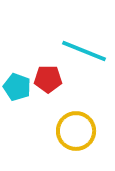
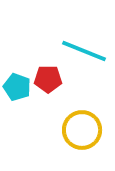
yellow circle: moved 6 px right, 1 px up
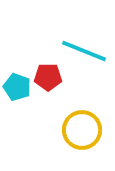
red pentagon: moved 2 px up
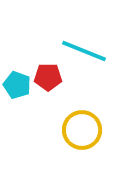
cyan pentagon: moved 2 px up
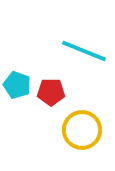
red pentagon: moved 3 px right, 15 px down
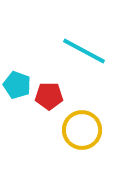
cyan line: rotated 6 degrees clockwise
red pentagon: moved 2 px left, 4 px down
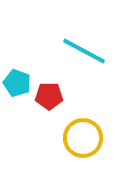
cyan pentagon: moved 2 px up
yellow circle: moved 1 px right, 8 px down
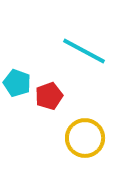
red pentagon: rotated 20 degrees counterclockwise
yellow circle: moved 2 px right
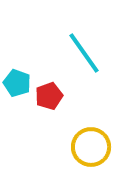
cyan line: moved 2 px down; rotated 27 degrees clockwise
yellow circle: moved 6 px right, 9 px down
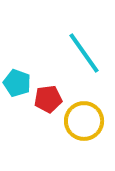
red pentagon: moved 1 px left, 3 px down; rotated 12 degrees clockwise
yellow circle: moved 7 px left, 26 px up
